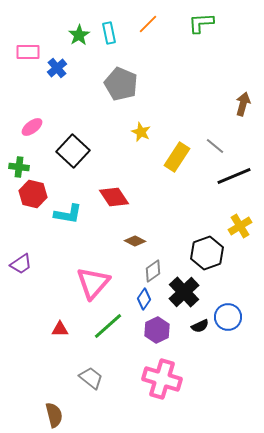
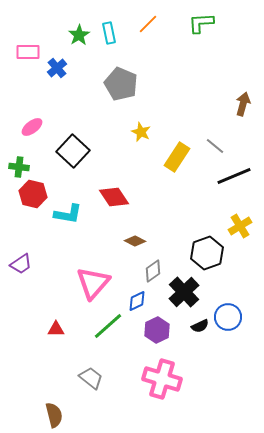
blue diamond: moved 7 px left, 2 px down; rotated 30 degrees clockwise
red triangle: moved 4 px left
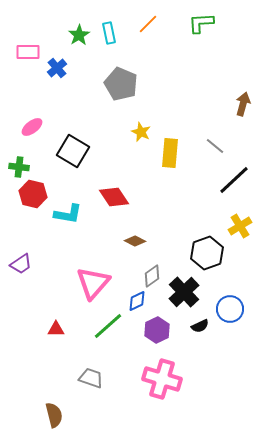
black square: rotated 12 degrees counterclockwise
yellow rectangle: moved 7 px left, 4 px up; rotated 28 degrees counterclockwise
black line: moved 4 px down; rotated 20 degrees counterclockwise
gray diamond: moved 1 px left, 5 px down
blue circle: moved 2 px right, 8 px up
gray trapezoid: rotated 20 degrees counterclockwise
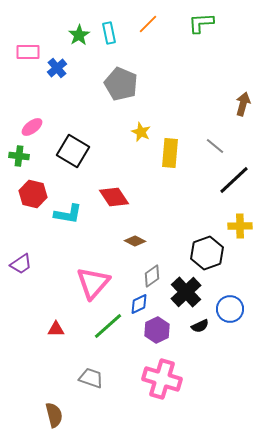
green cross: moved 11 px up
yellow cross: rotated 30 degrees clockwise
black cross: moved 2 px right
blue diamond: moved 2 px right, 3 px down
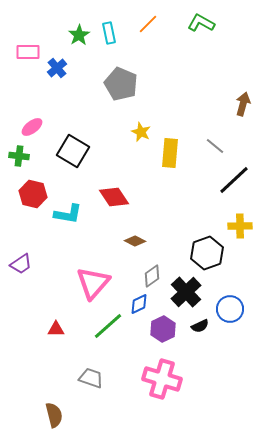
green L-shape: rotated 32 degrees clockwise
purple hexagon: moved 6 px right, 1 px up
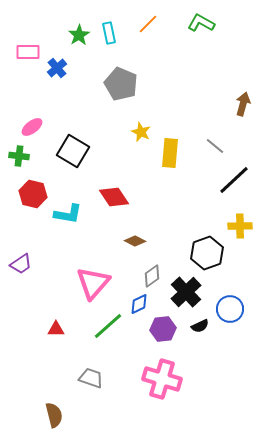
purple hexagon: rotated 20 degrees clockwise
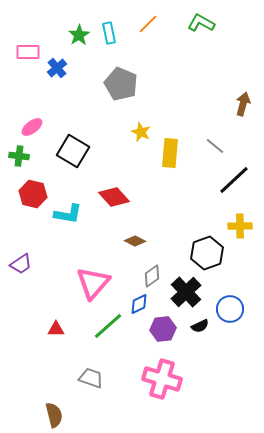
red diamond: rotated 8 degrees counterclockwise
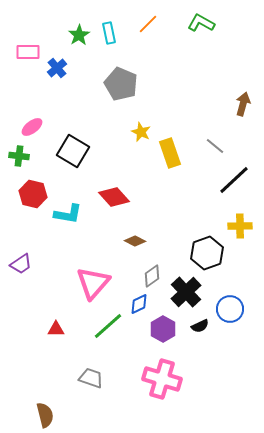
yellow rectangle: rotated 24 degrees counterclockwise
purple hexagon: rotated 25 degrees counterclockwise
brown semicircle: moved 9 px left
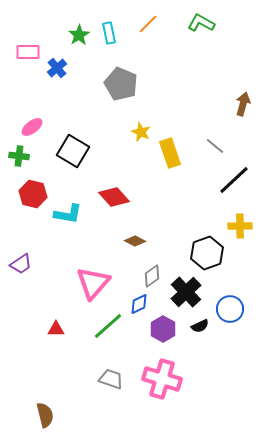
gray trapezoid: moved 20 px right, 1 px down
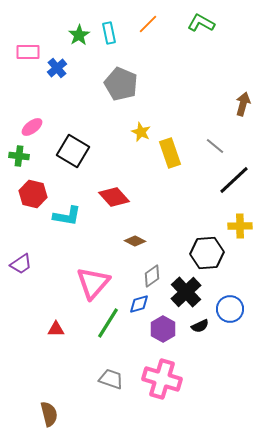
cyan L-shape: moved 1 px left, 2 px down
black hexagon: rotated 16 degrees clockwise
blue diamond: rotated 10 degrees clockwise
green line: moved 3 px up; rotated 16 degrees counterclockwise
brown semicircle: moved 4 px right, 1 px up
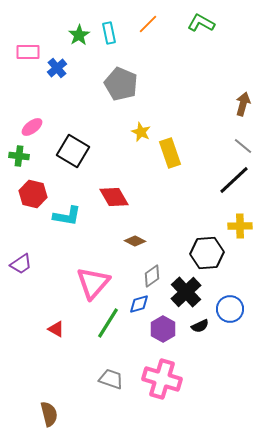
gray line: moved 28 px right
red diamond: rotated 12 degrees clockwise
red triangle: rotated 30 degrees clockwise
